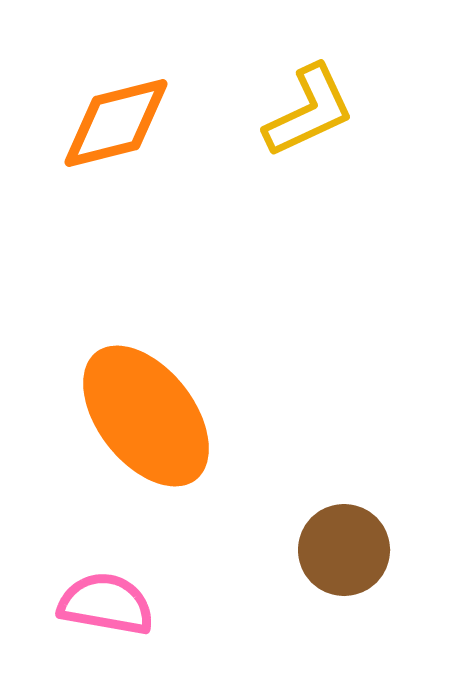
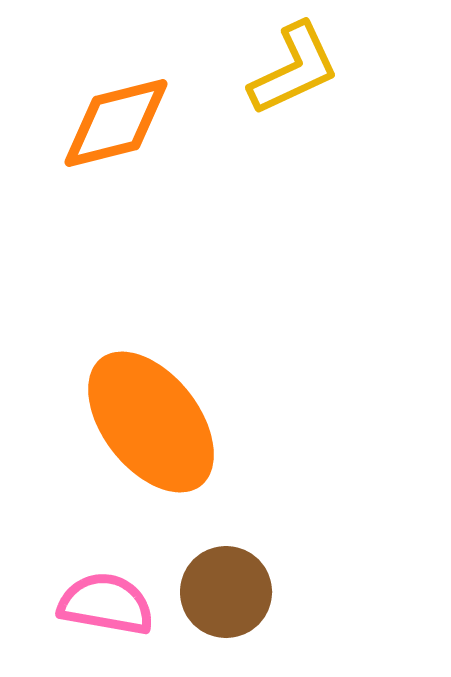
yellow L-shape: moved 15 px left, 42 px up
orange ellipse: moved 5 px right, 6 px down
brown circle: moved 118 px left, 42 px down
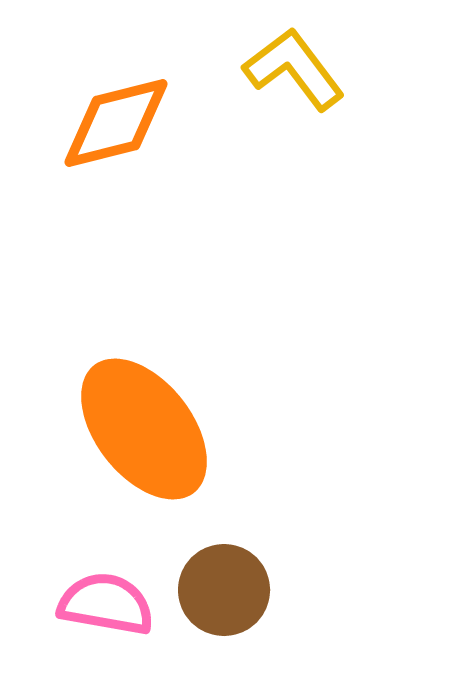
yellow L-shape: rotated 102 degrees counterclockwise
orange ellipse: moved 7 px left, 7 px down
brown circle: moved 2 px left, 2 px up
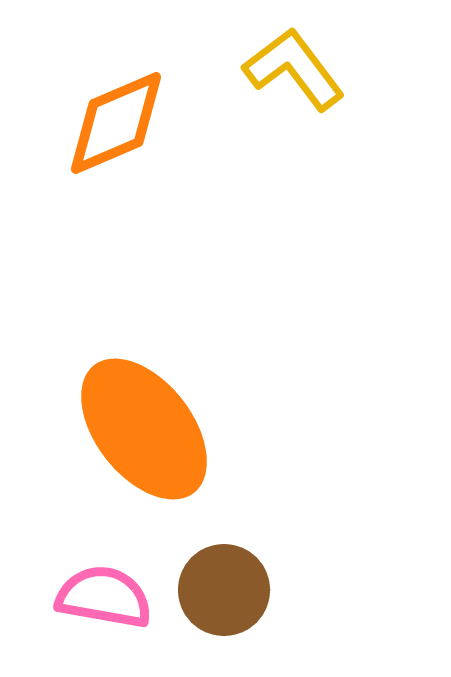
orange diamond: rotated 9 degrees counterclockwise
pink semicircle: moved 2 px left, 7 px up
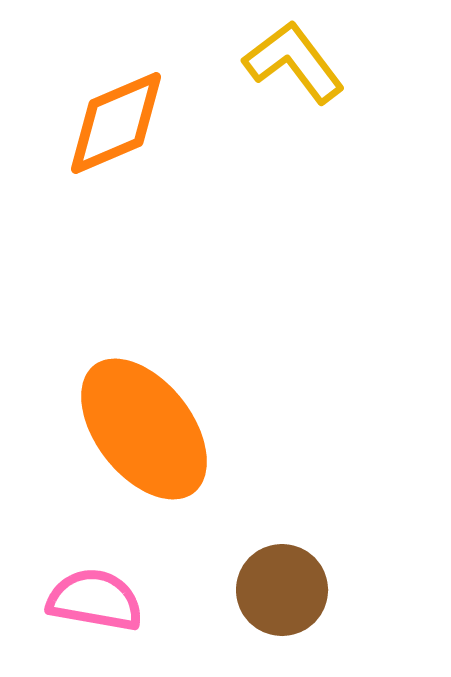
yellow L-shape: moved 7 px up
brown circle: moved 58 px right
pink semicircle: moved 9 px left, 3 px down
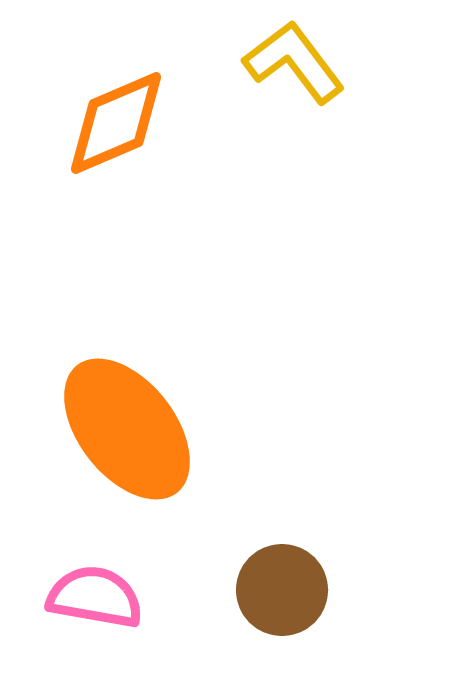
orange ellipse: moved 17 px left
pink semicircle: moved 3 px up
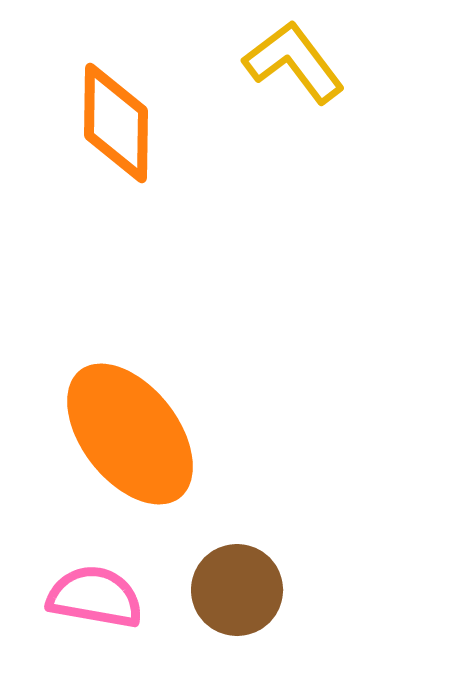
orange diamond: rotated 66 degrees counterclockwise
orange ellipse: moved 3 px right, 5 px down
brown circle: moved 45 px left
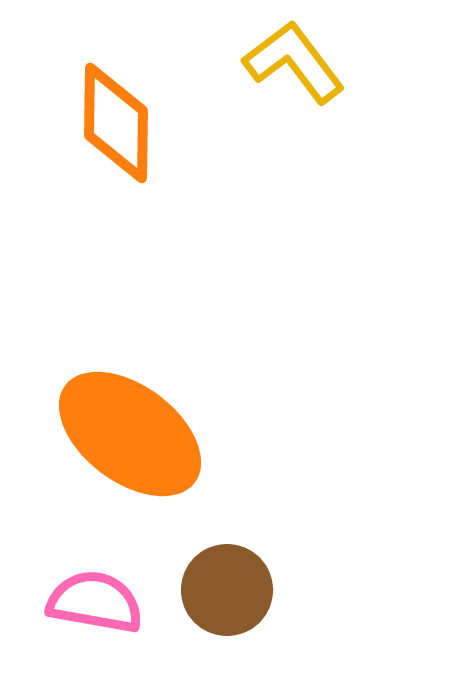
orange ellipse: rotated 15 degrees counterclockwise
brown circle: moved 10 px left
pink semicircle: moved 5 px down
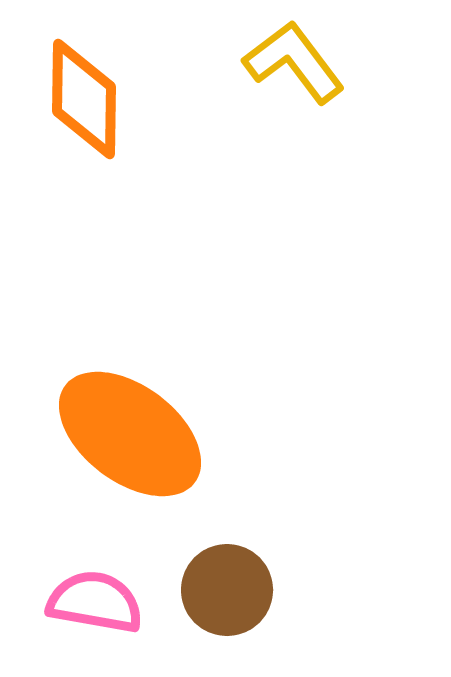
orange diamond: moved 32 px left, 24 px up
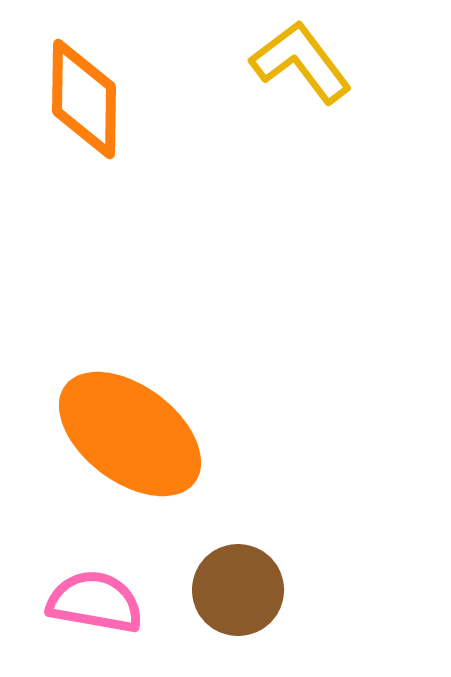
yellow L-shape: moved 7 px right
brown circle: moved 11 px right
